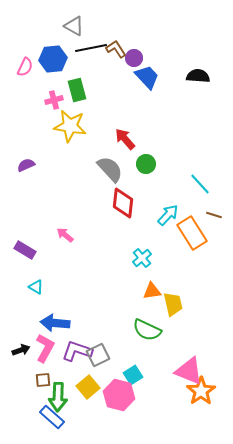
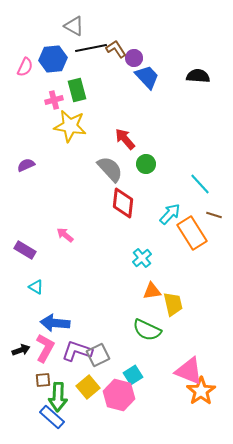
cyan arrow: moved 2 px right, 1 px up
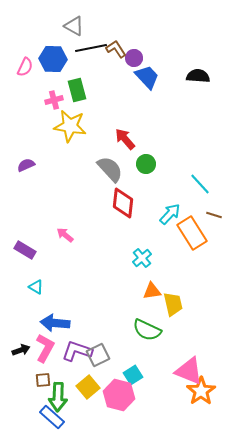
blue hexagon: rotated 8 degrees clockwise
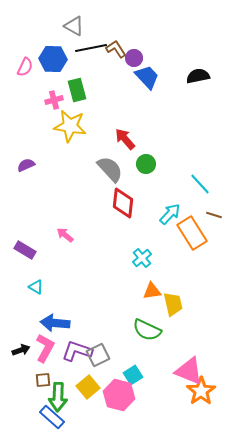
black semicircle: rotated 15 degrees counterclockwise
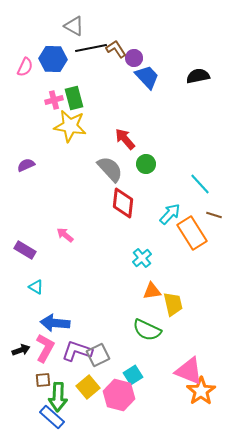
green rectangle: moved 3 px left, 8 px down
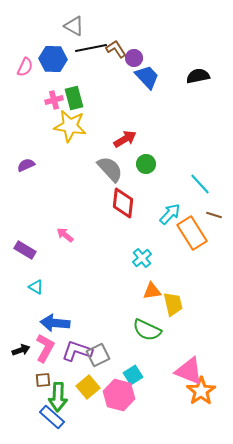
red arrow: rotated 100 degrees clockwise
